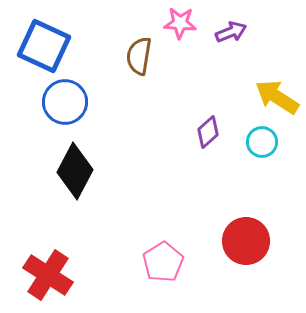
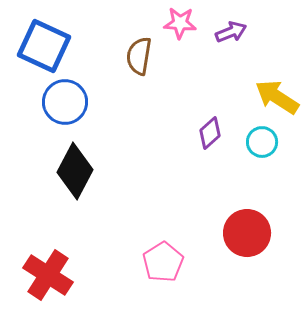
purple diamond: moved 2 px right, 1 px down
red circle: moved 1 px right, 8 px up
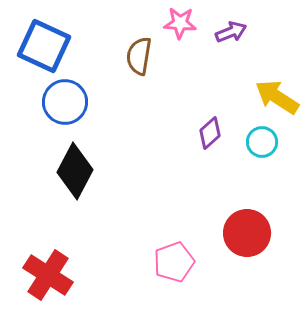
pink pentagon: moved 11 px right; rotated 12 degrees clockwise
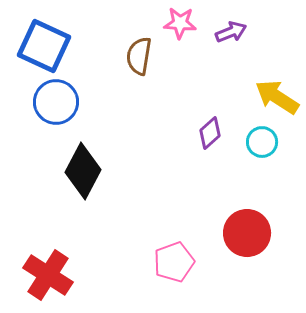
blue circle: moved 9 px left
black diamond: moved 8 px right
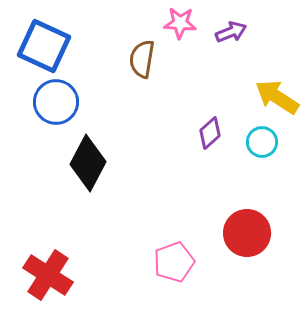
brown semicircle: moved 3 px right, 3 px down
black diamond: moved 5 px right, 8 px up
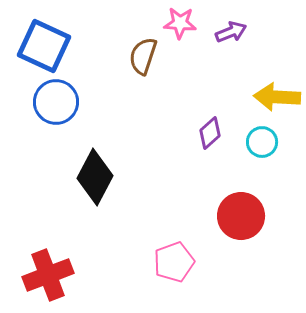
brown semicircle: moved 1 px right, 3 px up; rotated 9 degrees clockwise
yellow arrow: rotated 30 degrees counterclockwise
black diamond: moved 7 px right, 14 px down
red circle: moved 6 px left, 17 px up
red cross: rotated 36 degrees clockwise
